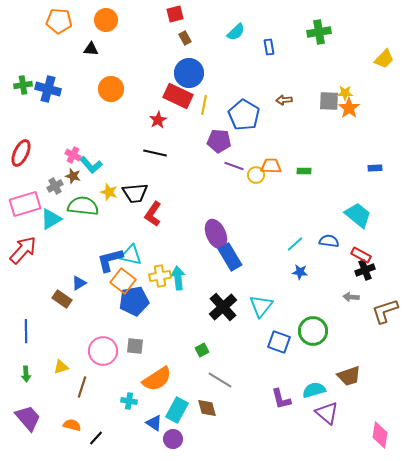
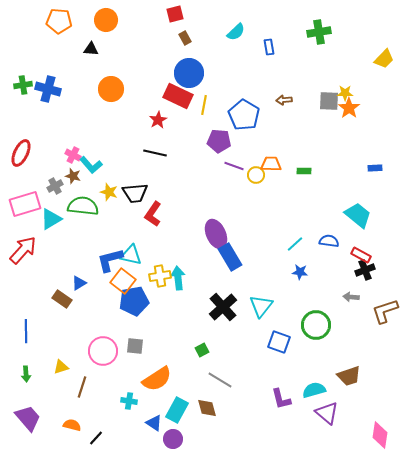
orange trapezoid at (271, 166): moved 2 px up
green circle at (313, 331): moved 3 px right, 6 px up
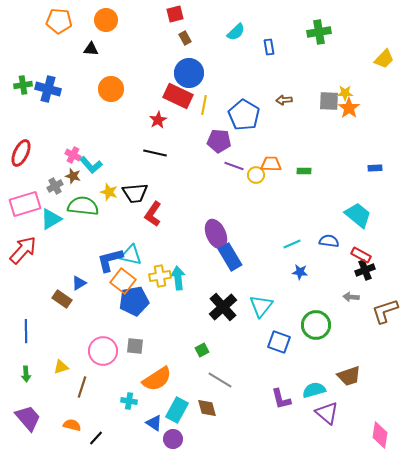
cyan line at (295, 244): moved 3 px left; rotated 18 degrees clockwise
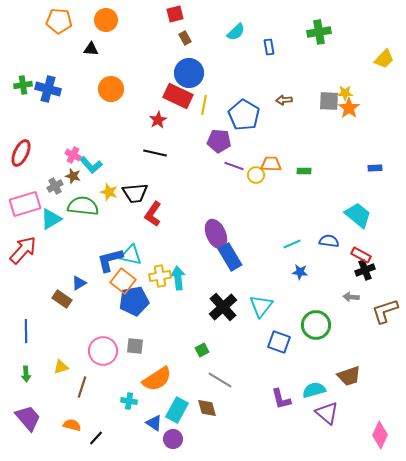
pink diamond at (380, 435): rotated 16 degrees clockwise
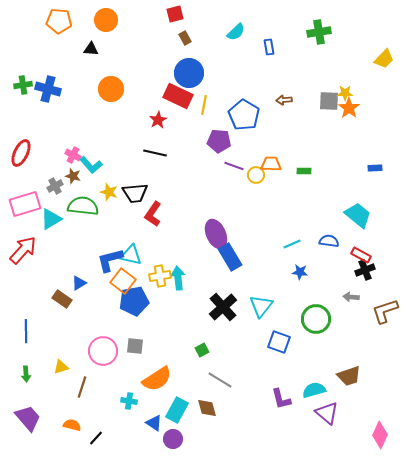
green circle at (316, 325): moved 6 px up
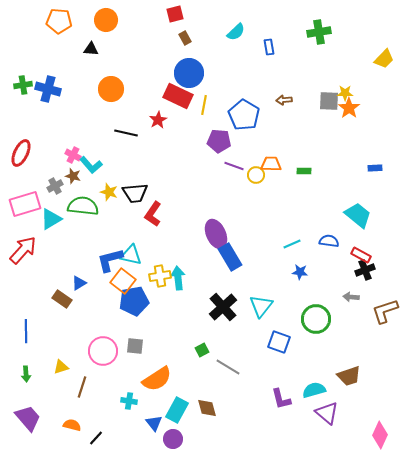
black line at (155, 153): moved 29 px left, 20 px up
gray line at (220, 380): moved 8 px right, 13 px up
blue triangle at (154, 423): rotated 18 degrees clockwise
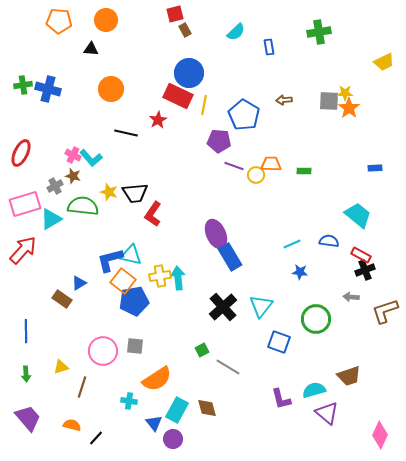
brown rectangle at (185, 38): moved 8 px up
yellow trapezoid at (384, 59): moved 3 px down; rotated 20 degrees clockwise
cyan L-shape at (91, 165): moved 7 px up
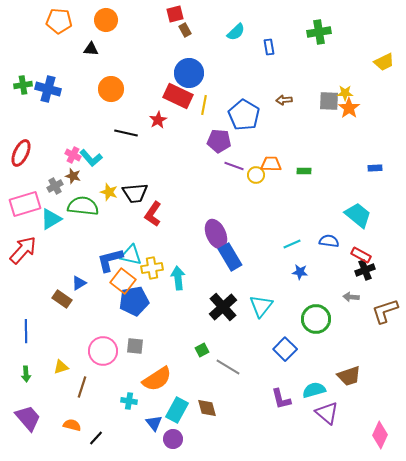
yellow cross at (160, 276): moved 8 px left, 8 px up
blue square at (279, 342): moved 6 px right, 7 px down; rotated 25 degrees clockwise
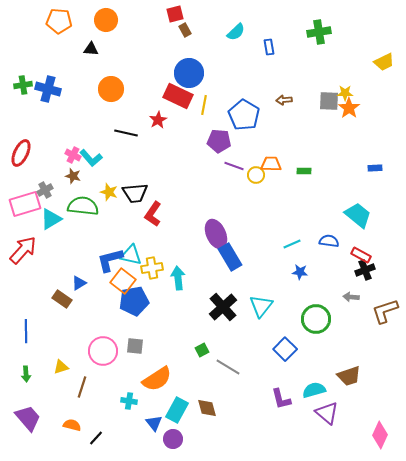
gray cross at (55, 186): moved 10 px left, 4 px down
